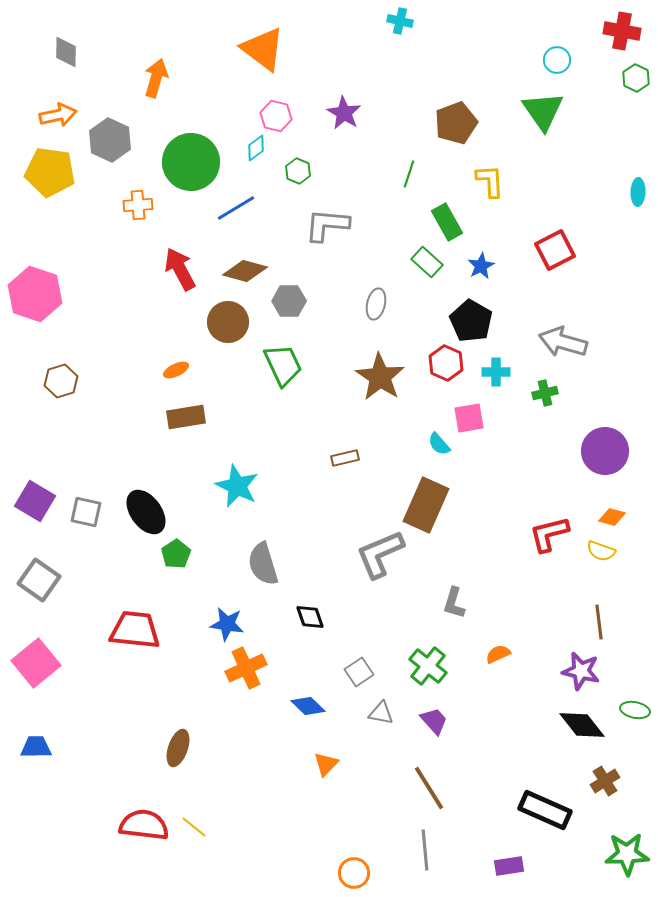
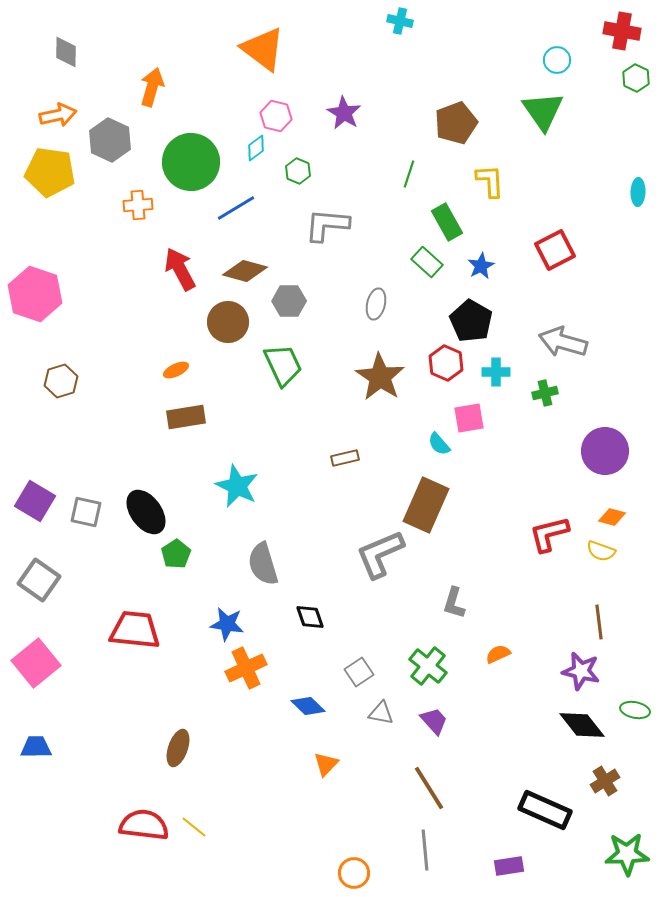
orange arrow at (156, 78): moved 4 px left, 9 px down
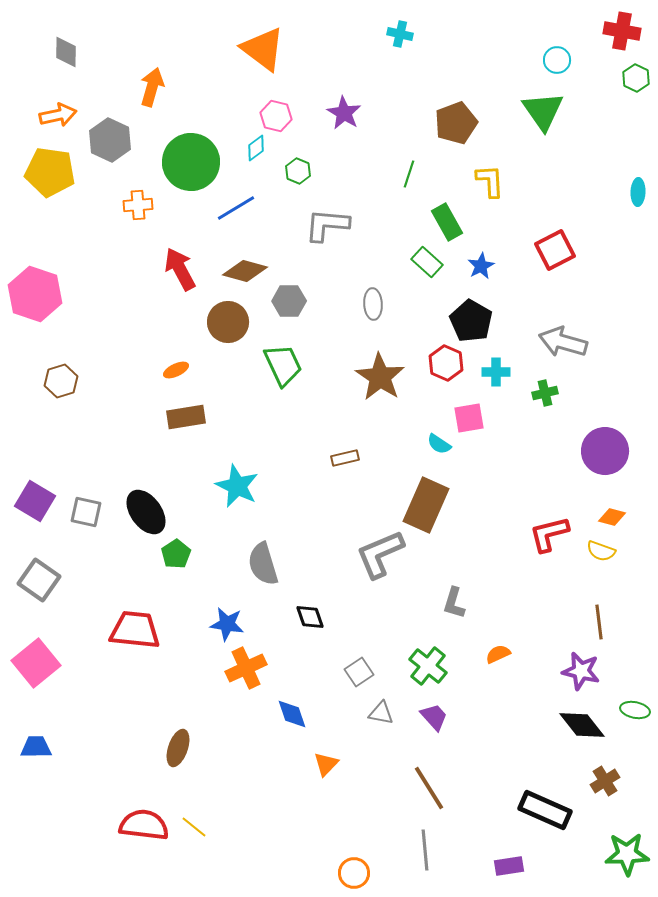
cyan cross at (400, 21): moved 13 px down
gray ellipse at (376, 304): moved 3 px left; rotated 16 degrees counterclockwise
cyan semicircle at (439, 444): rotated 15 degrees counterclockwise
blue diamond at (308, 706): moved 16 px left, 8 px down; rotated 28 degrees clockwise
purple trapezoid at (434, 721): moved 4 px up
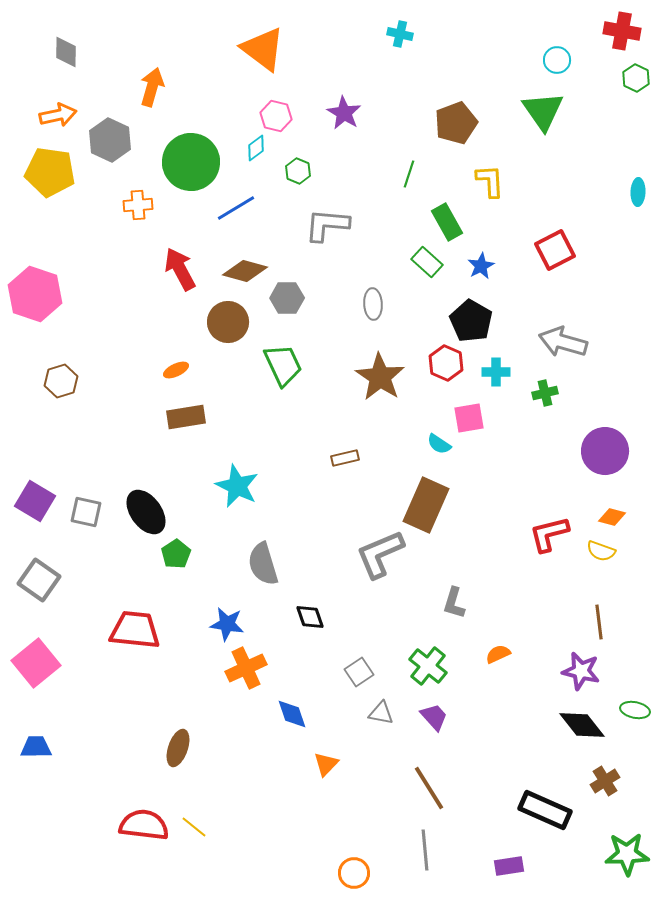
gray hexagon at (289, 301): moved 2 px left, 3 px up
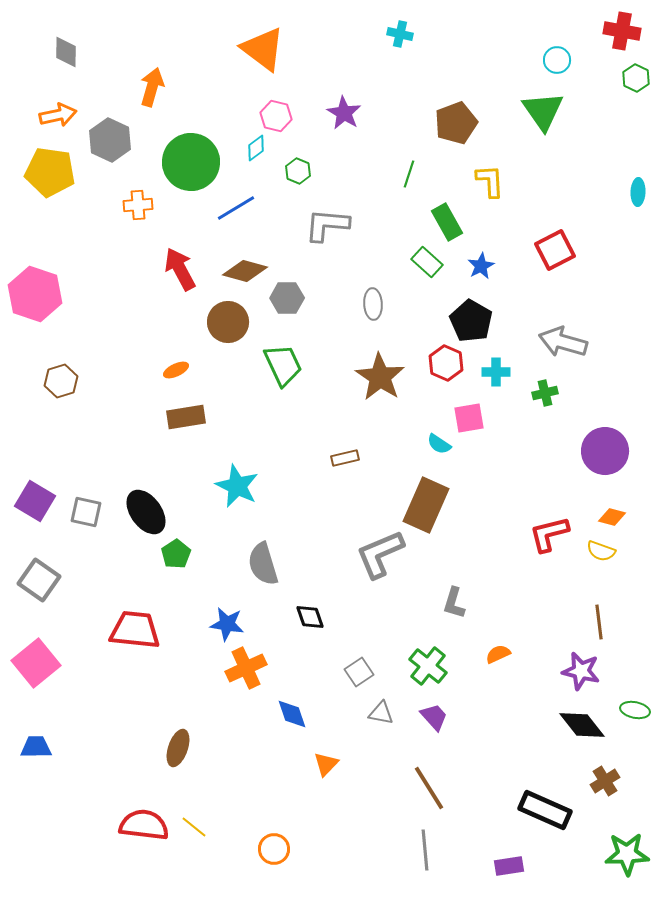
orange circle at (354, 873): moved 80 px left, 24 px up
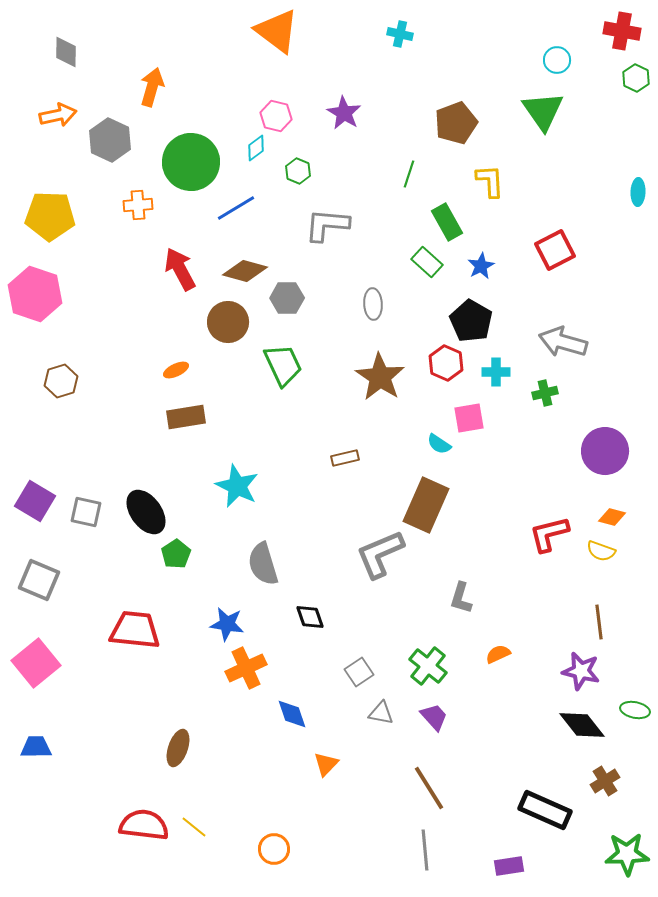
orange triangle at (263, 49): moved 14 px right, 18 px up
yellow pentagon at (50, 172): moved 44 px down; rotated 6 degrees counterclockwise
gray square at (39, 580): rotated 12 degrees counterclockwise
gray L-shape at (454, 603): moved 7 px right, 5 px up
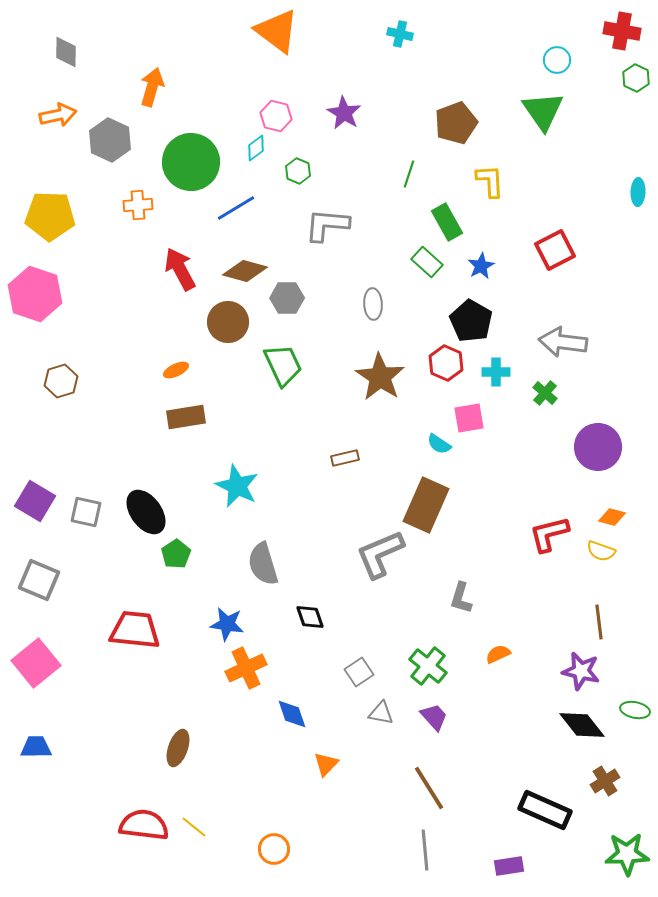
gray arrow at (563, 342): rotated 9 degrees counterclockwise
green cross at (545, 393): rotated 35 degrees counterclockwise
purple circle at (605, 451): moved 7 px left, 4 px up
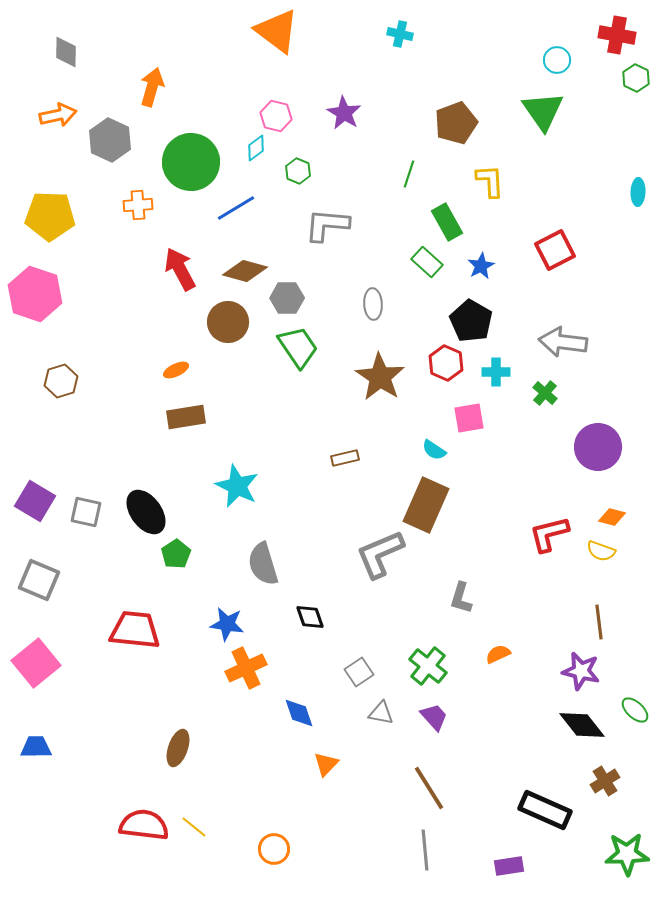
red cross at (622, 31): moved 5 px left, 4 px down
green trapezoid at (283, 365): moved 15 px right, 18 px up; rotated 9 degrees counterclockwise
cyan semicircle at (439, 444): moved 5 px left, 6 px down
green ellipse at (635, 710): rotated 32 degrees clockwise
blue diamond at (292, 714): moved 7 px right, 1 px up
